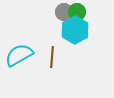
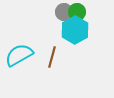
brown line: rotated 10 degrees clockwise
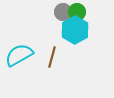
gray circle: moved 1 px left
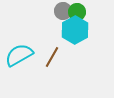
gray circle: moved 1 px up
brown line: rotated 15 degrees clockwise
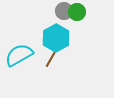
gray circle: moved 1 px right
cyan hexagon: moved 19 px left, 8 px down
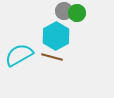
green circle: moved 1 px down
cyan hexagon: moved 2 px up
brown line: rotated 75 degrees clockwise
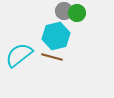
cyan hexagon: rotated 16 degrees clockwise
cyan semicircle: rotated 8 degrees counterclockwise
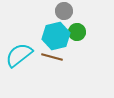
green circle: moved 19 px down
